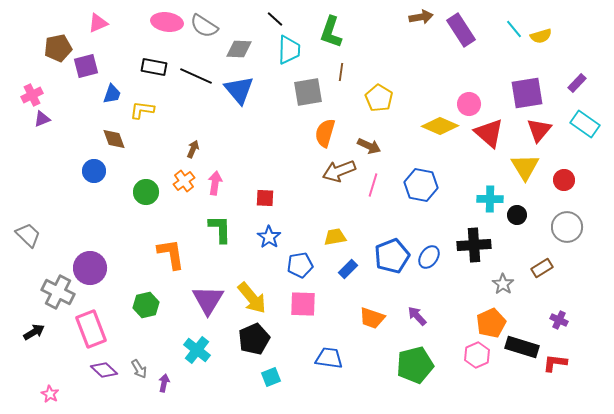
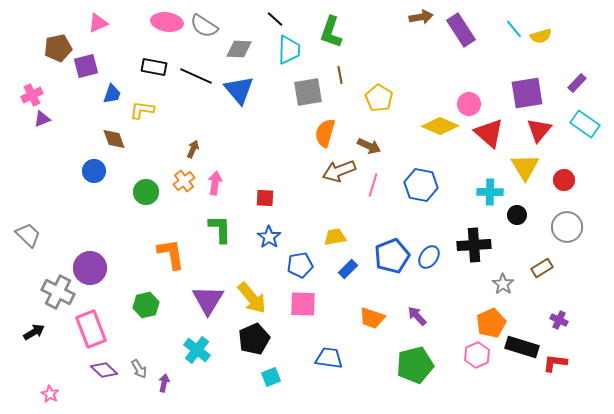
brown line at (341, 72): moved 1 px left, 3 px down; rotated 18 degrees counterclockwise
cyan cross at (490, 199): moved 7 px up
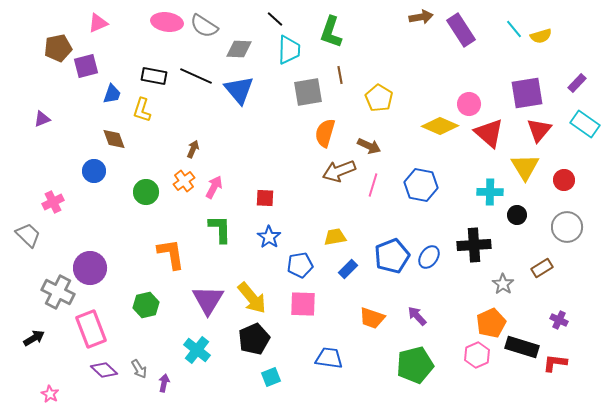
black rectangle at (154, 67): moved 9 px down
pink cross at (32, 95): moved 21 px right, 107 px down
yellow L-shape at (142, 110): rotated 80 degrees counterclockwise
pink arrow at (215, 183): moved 1 px left, 4 px down; rotated 20 degrees clockwise
black arrow at (34, 332): moved 6 px down
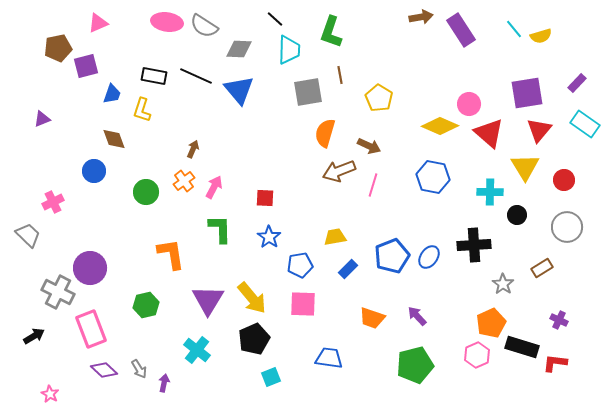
blue hexagon at (421, 185): moved 12 px right, 8 px up
black arrow at (34, 338): moved 2 px up
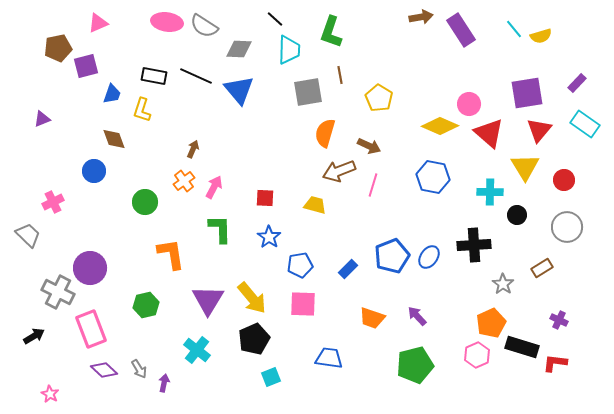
green circle at (146, 192): moved 1 px left, 10 px down
yellow trapezoid at (335, 237): moved 20 px left, 32 px up; rotated 25 degrees clockwise
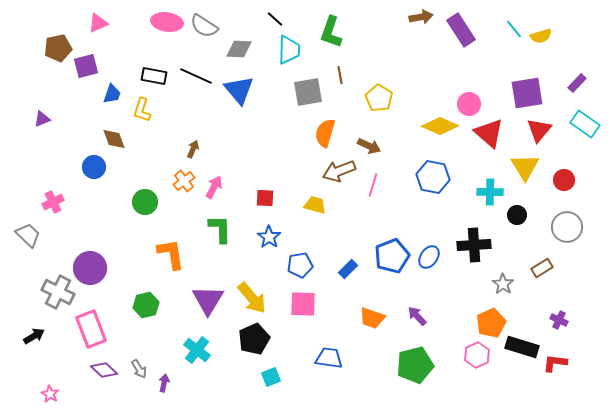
blue circle at (94, 171): moved 4 px up
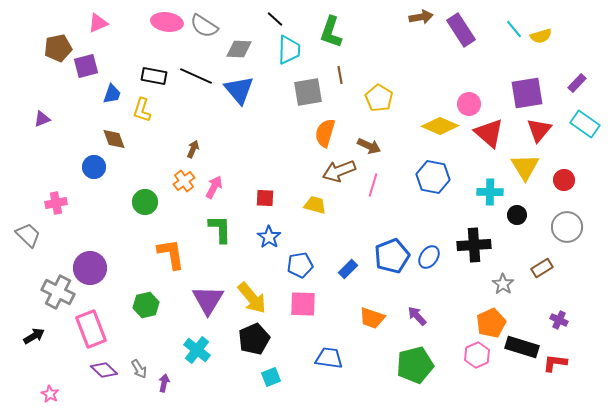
pink cross at (53, 202): moved 3 px right, 1 px down; rotated 15 degrees clockwise
